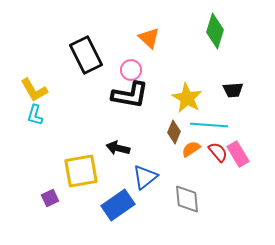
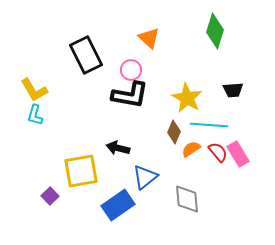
purple square: moved 2 px up; rotated 18 degrees counterclockwise
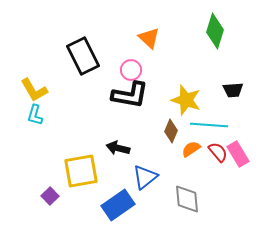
black rectangle: moved 3 px left, 1 px down
yellow star: moved 1 px left, 2 px down; rotated 12 degrees counterclockwise
brown diamond: moved 3 px left, 1 px up
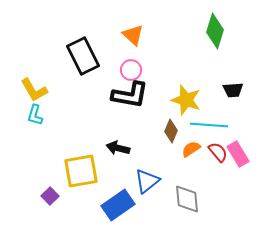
orange triangle: moved 16 px left, 3 px up
blue triangle: moved 2 px right, 4 px down
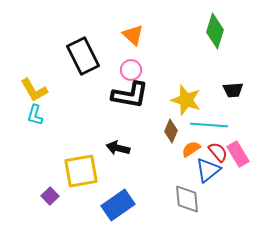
blue triangle: moved 61 px right, 11 px up
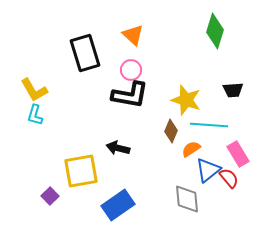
black rectangle: moved 2 px right, 3 px up; rotated 9 degrees clockwise
red semicircle: moved 11 px right, 26 px down
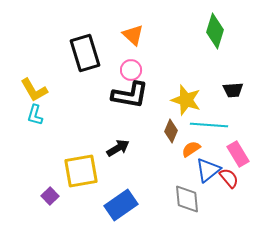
black arrow: rotated 135 degrees clockwise
blue rectangle: moved 3 px right
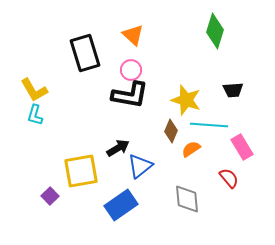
pink rectangle: moved 4 px right, 7 px up
blue triangle: moved 68 px left, 4 px up
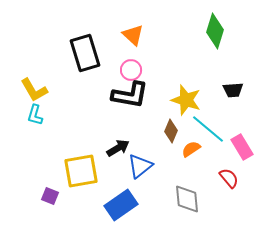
cyan line: moved 1 px left, 4 px down; rotated 36 degrees clockwise
purple square: rotated 24 degrees counterclockwise
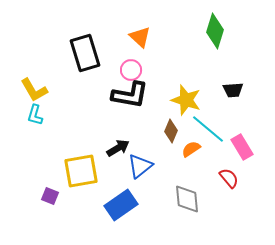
orange triangle: moved 7 px right, 2 px down
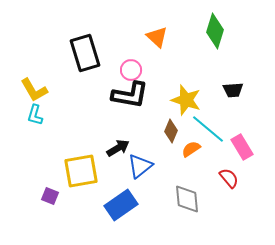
orange triangle: moved 17 px right
